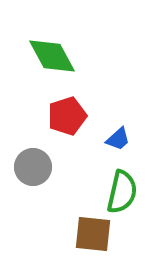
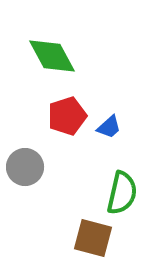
blue trapezoid: moved 9 px left, 12 px up
gray circle: moved 8 px left
green semicircle: moved 1 px down
brown square: moved 4 px down; rotated 9 degrees clockwise
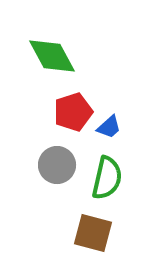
red pentagon: moved 6 px right, 4 px up
gray circle: moved 32 px right, 2 px up
green semicircle: moved 15 px left, 15 px up
brown square: moved 5 px up
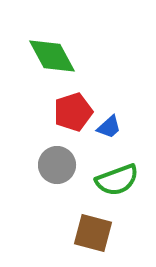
green semicircle: moved 10 px right, 2 px down; rotated 57 degrees clockwise
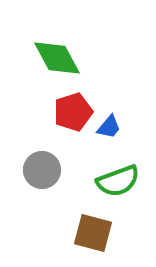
green diamond: moved 5 px right, 2 px down
blue trapezoid: rotated 8 degrees counterclockwise
gray circle: moved 15 px left, 5 px down
green semicircle: moved 1 px right, 1 px down
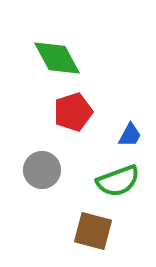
blue trapezoid: moved 21 px right, 8 px down; rotated 12 degrees counterclockwise
brown square: moved 2 px up
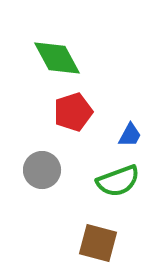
brown square: moved 5 px right, 12 px down
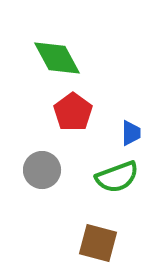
red pentagon: rotated 18 degrees counterclockwise
blue trapezoid: moved 1 px right, 2 px up; rotated 28 degrees counterclockwise
green semicircle: moved 1 px left, 4 px up
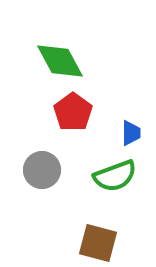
green diamond: moved 3 px right, 3 px down
green semicircle: moved 2 px left, 1 px up
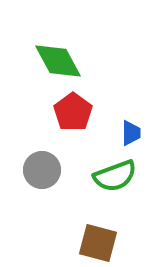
green diamond: moved 2 px left
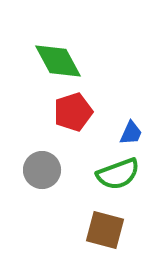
red pentagon: rotated 18 degrees clockwise
blue trapezoid: rotated 24 degrees clockwise
green semicircle: moved 3 px right, 2 px up
brown square: moved 7 px right, 13 px up
